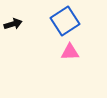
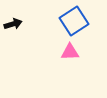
blue square: moved 9 px right
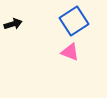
pink triangle: rotated 24 degrees clockwise
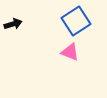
blue square: moved 2 px right
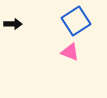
black arrow: rotated 18 degrees clockwise
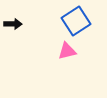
pink triangle: moved 3 px left, 1 px up; rotated 36 degrees counterclockwise
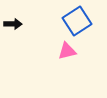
blue square: moved 1 px right
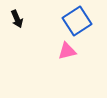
black arrow: moved 4 px right, 5 px up; rotated 66 degrees clockwise
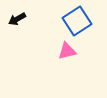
black arrow: rotated 84 degrees clockwise
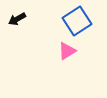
pink triangle: rotated 18 degrees counterclockwise
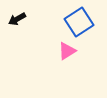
blue square: moved 2 px right, 1 px down
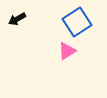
blue square: moved 2 px left
